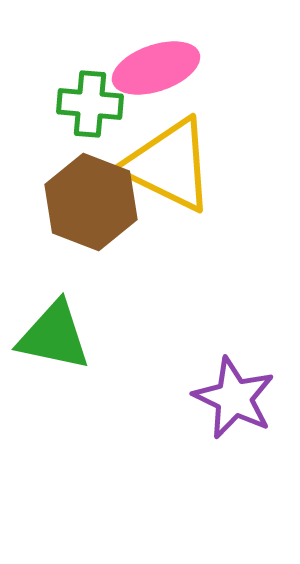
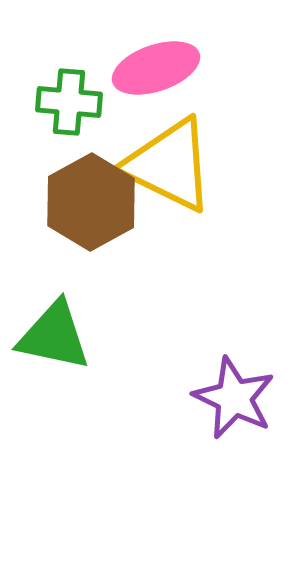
green cross: moved 21 px left, 2 px up
brown hexagon: rotated 10 degrees clockwise
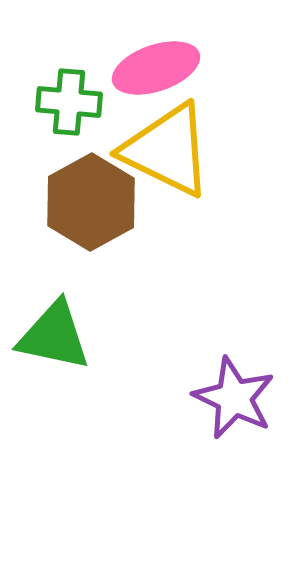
yellow triangle: moved 2 px left, 15 px up
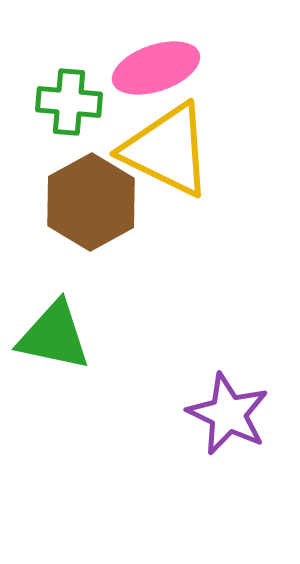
purple star: moved 6 px left, 16 px down
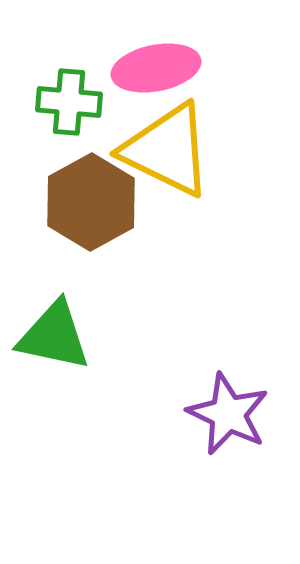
pink ellipse: rotated 8 degrees clockwise
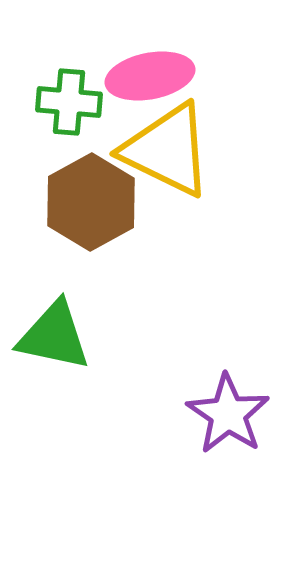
pink ellipse: moved 6 px left, 8 px down
purple star: rotated 8 degrees clockwise
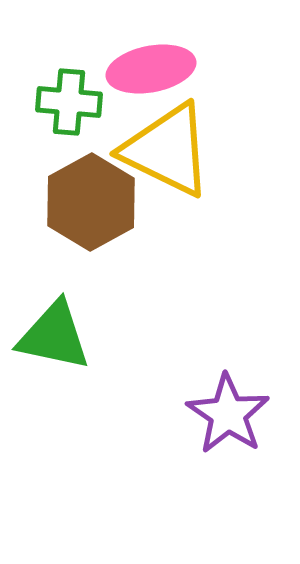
pink ellipse: moved 1 px right, 7 px up
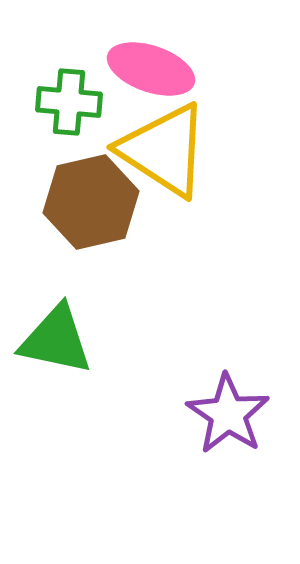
pink ellipse: rotated 30 degrees clockwise
yellow triangle: moved 3 px left; rotated 7 degrees clockwise
brown hexagon: rotated 16 degrees clockwise
green triangle: moved 2 px right, 4 px down
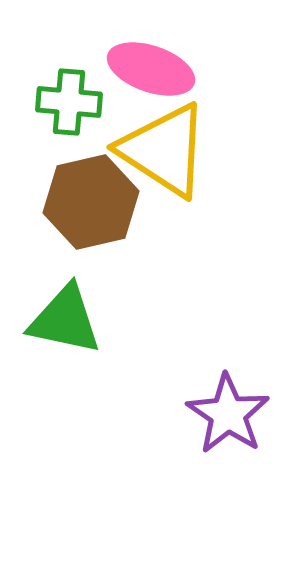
green triangle: moved 9 px right, 20 px up
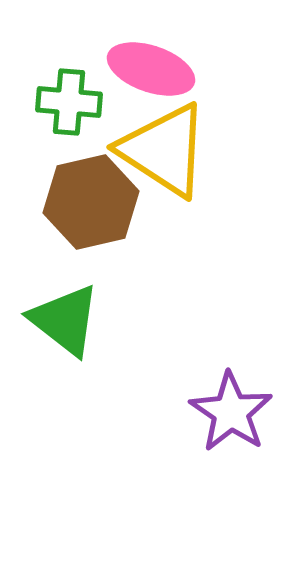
green triangle: rotated 26 degrees clockwise
purple star: moved 3 px right, 2 px up
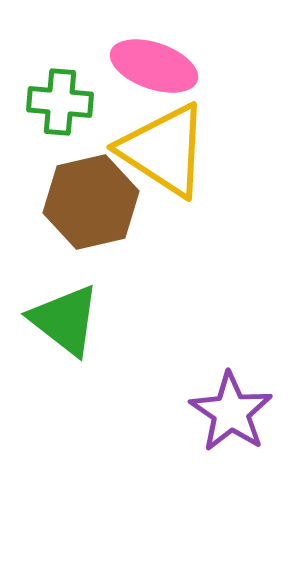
pink ellipse: moved 3 px right, 3 px up
green cross: moved 9 px left
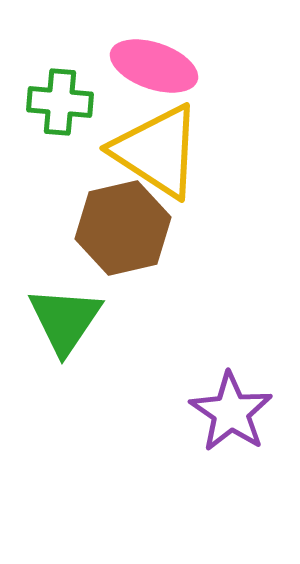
yellow triangle: moved 7 px left, 1 px down
brown hexagon: moved 32 px right, 26 px down
green triangle: rotated 26 degrees clockwise
